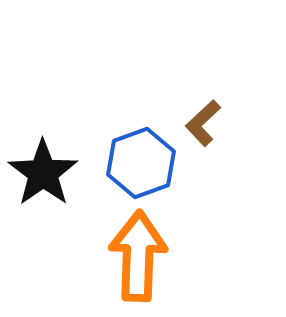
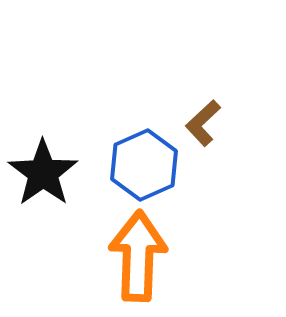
blue hexagon: moved 3 px right, 2 px down; rotated 4 degrees counterclockwise
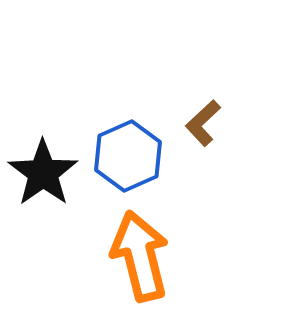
blue hexagon: moved 16 px left, 9 px up
orange arrow: moved 2 px right; rotated 16 degrees counterclockwise
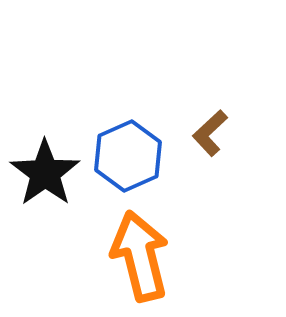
brown L-shape: moved 7 px right, 10 px down
black star: moved 2 px right
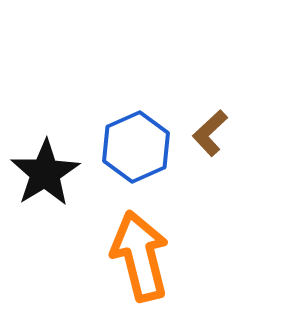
blue hexagon: moved 8 px right, 9 px up
black star: rotated 4 degrees clockwise
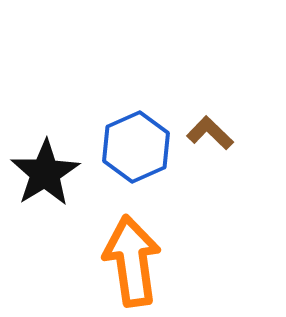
brown L-shape: rotated 87 degrees clockwise
orange arrow: moved 8 px left, 5 px down; rotated 6 degrees clockwise
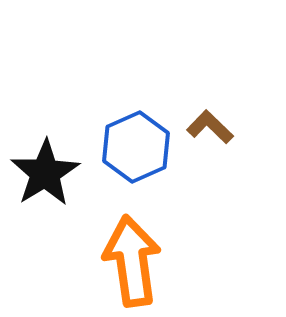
brown L-shape: moved 6 px up
